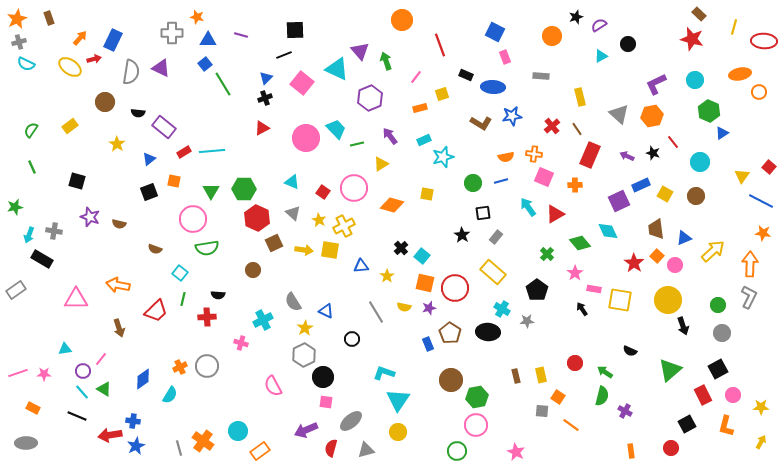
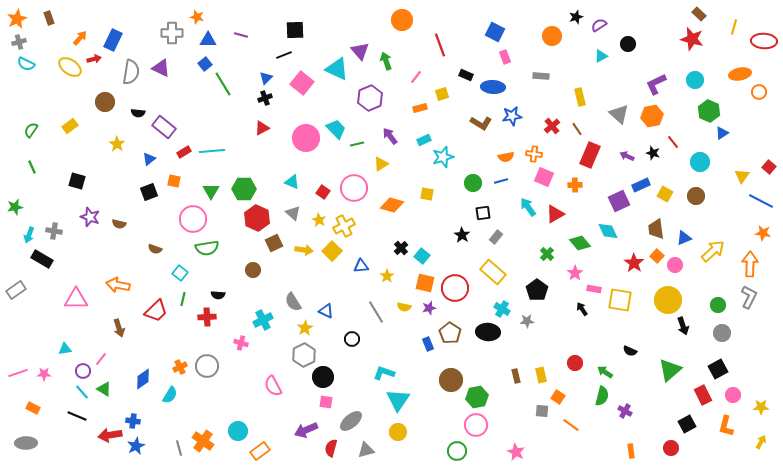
yellow square at (330, 250): moved 2 px right, 1 px down; rotated 36 degrees clockwise
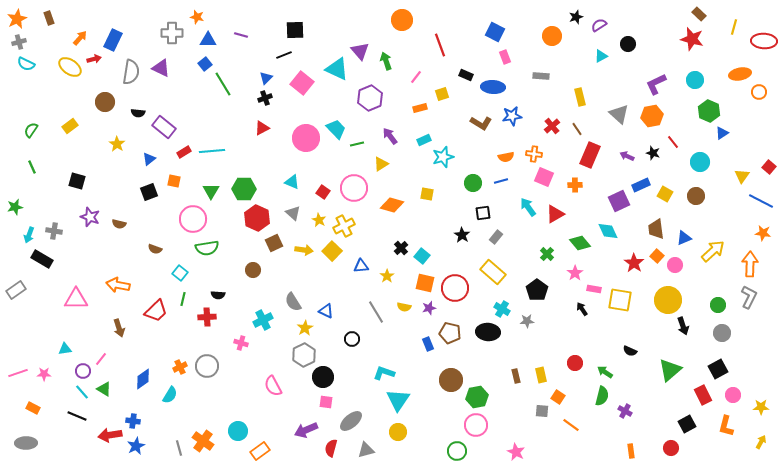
brown pentagon at (450, 333): rotated 20 degrees counterclockwise
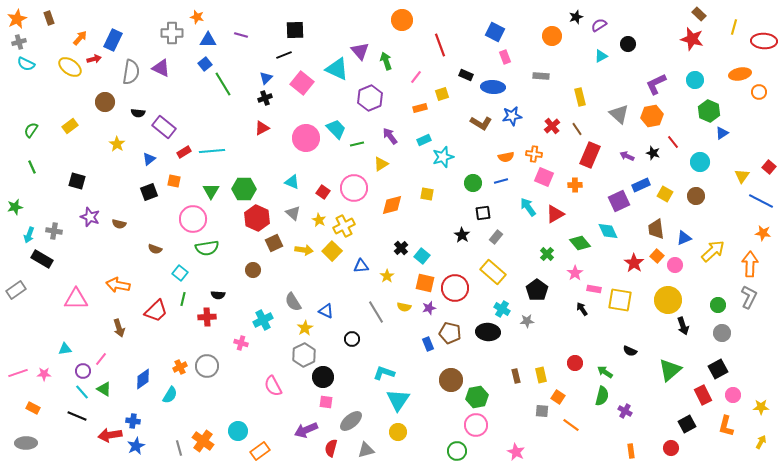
orange diamond at (392, 205): rotated 30 degrees counterclockwise
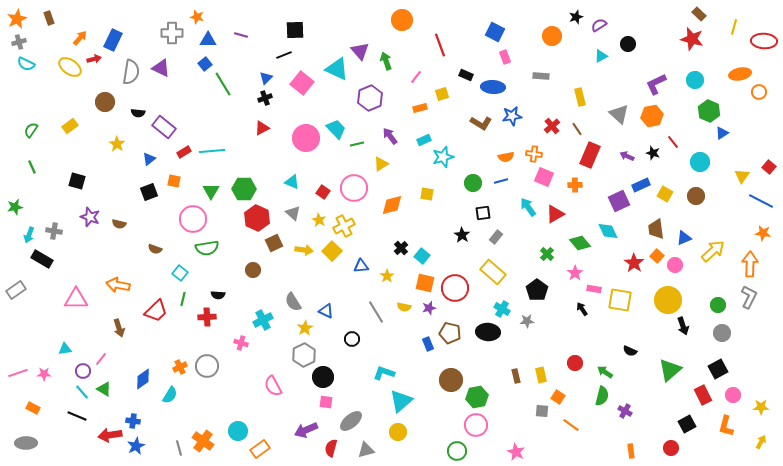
cyan triangle at (398, 400): moved 3 px right, 1 px down; rotated 15 degrees clockwise
orange rectangle at (260, 451): moved 2 px up
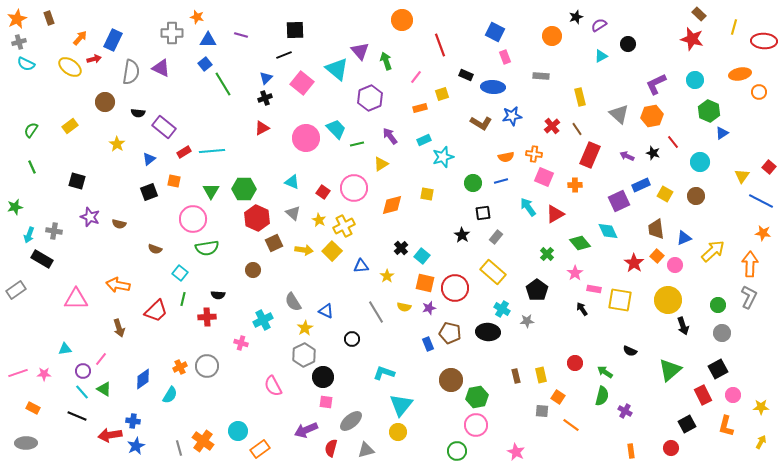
cyan triangle at (337, 69): rotated 15 degrees clockwise
cyan triangle at (401, 401): moved 4 px down; rotated 10 degrees counterclockwise
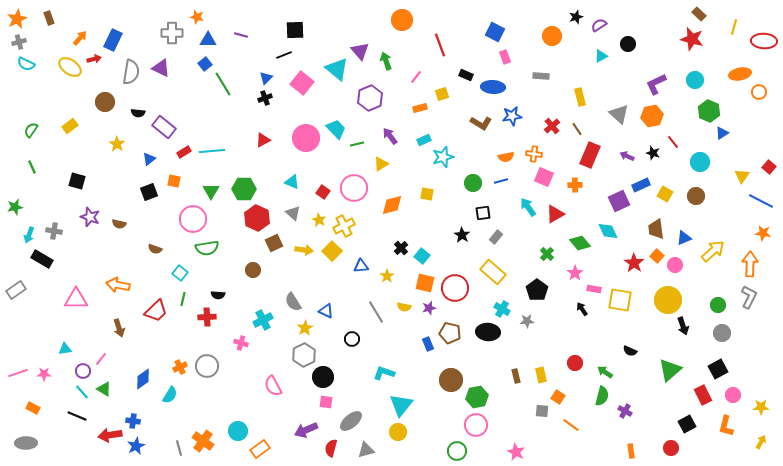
red triangle at (262, 128): moved 1 px right, 12 px down
